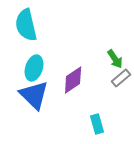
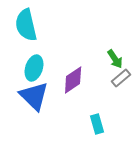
blue triangle: moved 1 px down
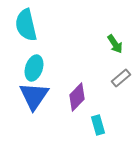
green arrow: moved 15 px up
purple diamond: moved 4 px right, 17 px down; rotated 12 degrees counterclockwise
blue triangle: rotated 20 degrees clockwise
cyan rectangle: moved 1 px right, 1 px down
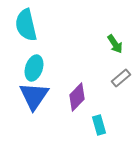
cyan rectangle: moved 1 px right
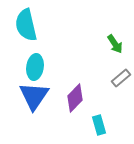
cyan ellipse: moved 1 px right, 1 px up; rotated 10 degrees counterclockwise
purple diamond: moved 2 px left, 1 px down
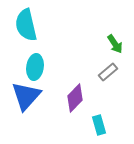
gray rectangle: moved 13 px left, 6 px up
blue triangle: moved 8 px left; rotated 8 degrees clockwise
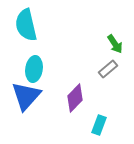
cyan ellipse: moved 1 px left, 2 px down
gray rectangle: moved 3 px up
cyan rectangle: rotated 36 degrees clockwise
